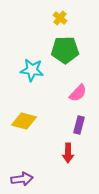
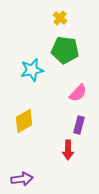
green pentagon: rotated 8 degrees clockwise
cyan star: rotated 20 degrees counterclockwise
yellow diamond: rotated 45 degrees counterclockwise
red arrow: moved 3 px up
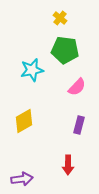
pink semicircle: moved 1 px left, 6 px up
red arrow: moved 15 px down
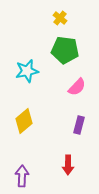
cyan star: moved 5 px left, 1 px down
yellow diamond: rotated 10 degrees counterclockwise
purple arrow: moved 3 px up; rotated 80 degrees counterclockwise
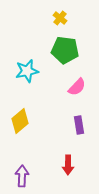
yellow diamond: moved 4 px left
purple rectangle: rotated 24 degrees counterclockwise
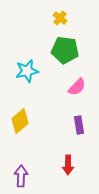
purple arrow: moved 1 px left
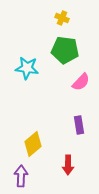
yellow cross: moved 2 px right; rotated 16 degrees counterclockwise
cyan star: moved 3 px up; rotated 20 degrees clockwise
pink semicircle: moved 4 px right, 5 px up
yellow diamond: moved 13 px right, 23 px down
